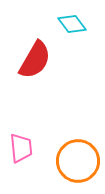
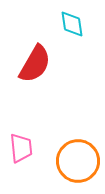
cyan diamond: rotated 28 degrees clockwise
red semicircle: moved 4 px down
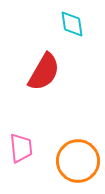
red semicircle: moved 9 px right, 8 px down
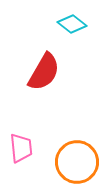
cyan diamond: rotated 44 degrees counterclockwise
orange circle: moved 1 px left, 1 px down
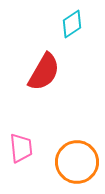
cyan diamond: rotated 72 degrees counterclockwise
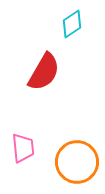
pink trapezoid: moved 2 px right
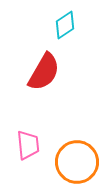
cyan diamond: moved 7 px left, 1 px down
pink trapezoid: moved 5 px right, 3 px up
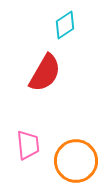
red semicircle: moved 1 px right, 1 px down
orange circle: moved 1 px left, 1 px up
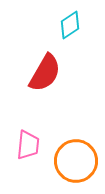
cyan diamond: moved 5 px right
pink trapezoid: rotated 12 degrees clockwise
